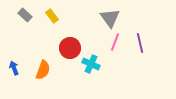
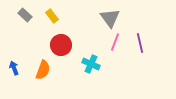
red circle: moved 9 px left, 3 px up
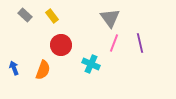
pink line: moved 1 px left, 1 px down
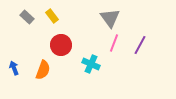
gray rectangle: moved 2 px right, 2 px down
purple line: moved 2 px down; rotated 42 degrees clockwise
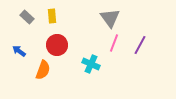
yellow rectangle: rotated 32 degrees clockwise
red circle: moved 4 px left
blue arrow: moved 5 px right, 17 px up; rotated 32 degrees counterclockwise
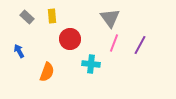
red circle: moved 13 px right, 6 px up
blue arrow: rotated 24 degrees clockwise
cyan cross: rotated 18 degrees counterclockwise
orange semicircle: moved 4 px right, 2 px down
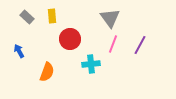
pink line: moved 1 px left, 1 px down
cyan cross: rotated 12 degrees counterclockwise
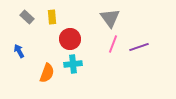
yellow rectangle: moved 1 px down
purple line: moved 1 px left, 2 px down; rotated 42 degrees clockwise
cyan cross: moved 18 px left
orange semicircle: moved 1 px down
